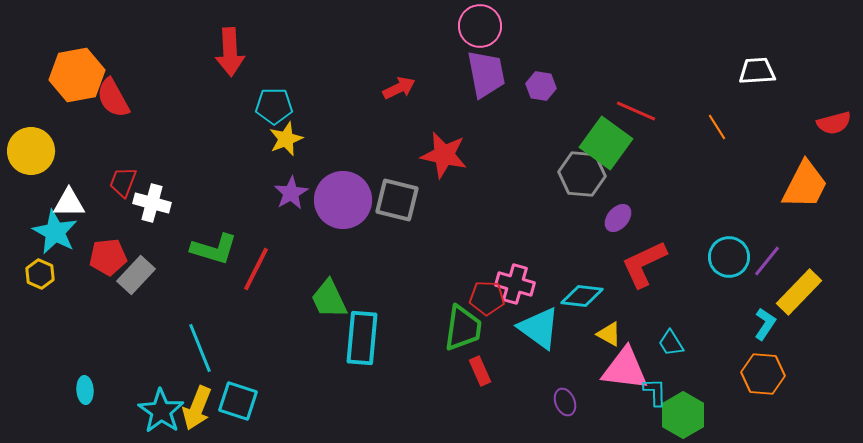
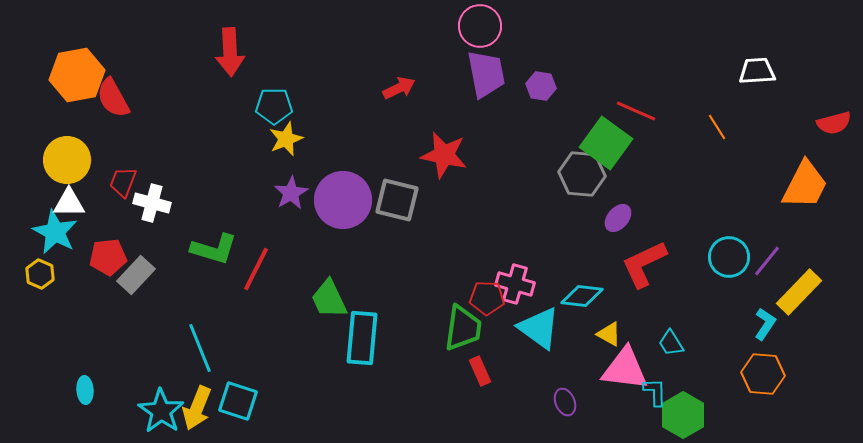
yellow circle at (31, 151): moved 36 px right, 9 px down
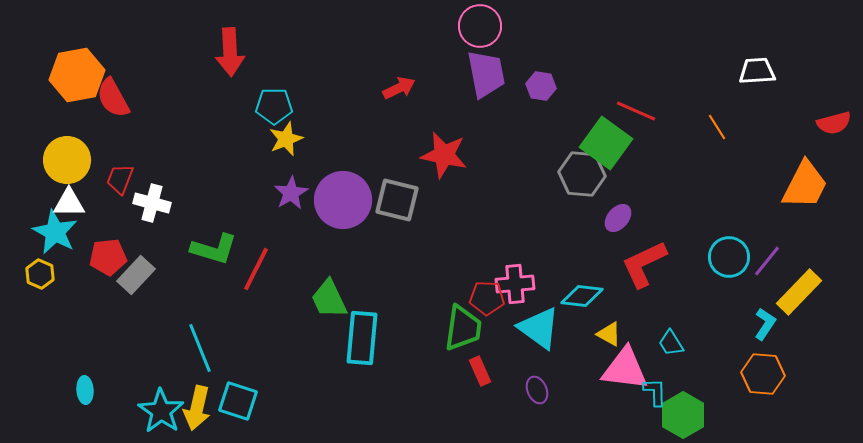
red trapezoid at (123, 182): moved 3 px left, 3 px up
pink cross at (515, 284): rotated 21 degrees counterclockwise
purple ellipse at (565, 402): moved 28 px left, 12 px up
yellow arrow at (197, 408): rotated 9 degrees counterclockwise
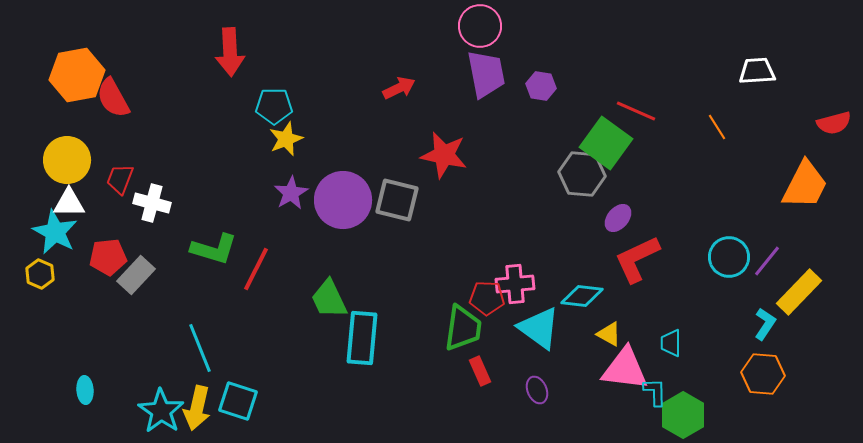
red L-shape at (644, 264): moved 7 px left, 5 px up
cyan trapezoid at (671, 343): rotated 32 degrees clockwise
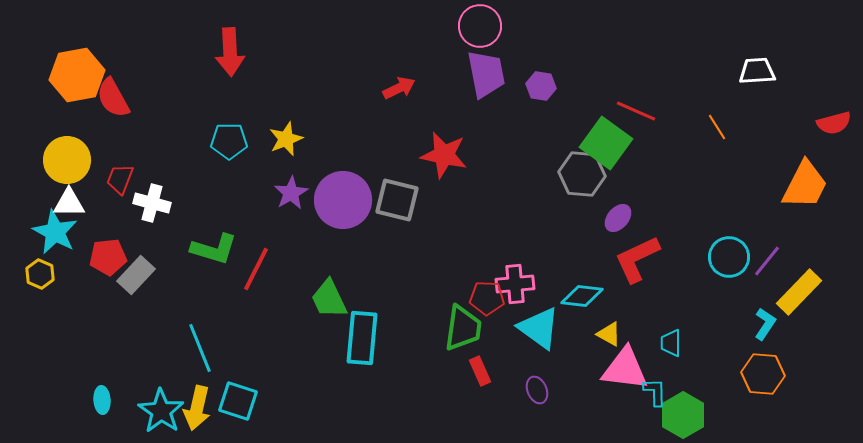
cyan pentagon at (274, 106): moved 45 px left, 35 px down
cyan ellipse at (85, 390): moved 17 px right, 10 px down
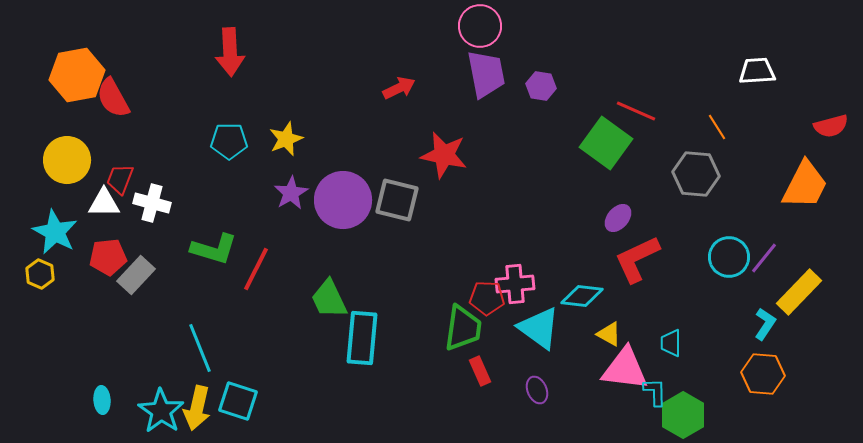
red semicircle at (834, 123): moved 3 px left, 3 px down
gray hexagon at (582, 174): moved 114 px right
white triangle at (69, 203): moved 35 px right
purple line at (767, 261): moved 3 px left, 3 px up
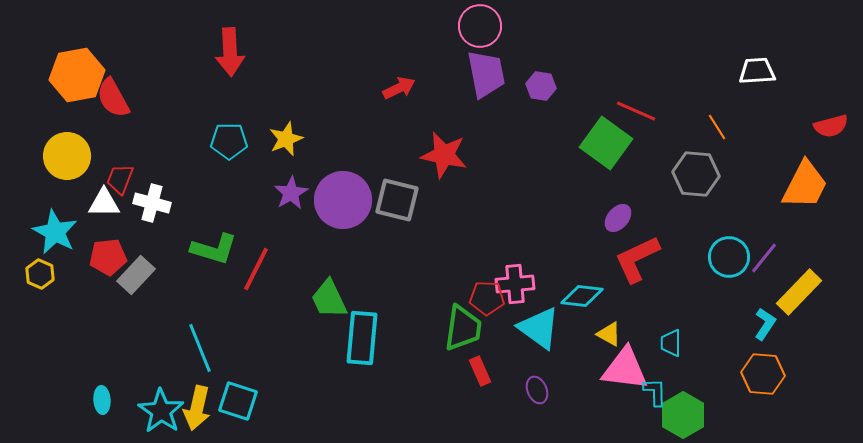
yellow circle at (67, 160): moved 4 px up
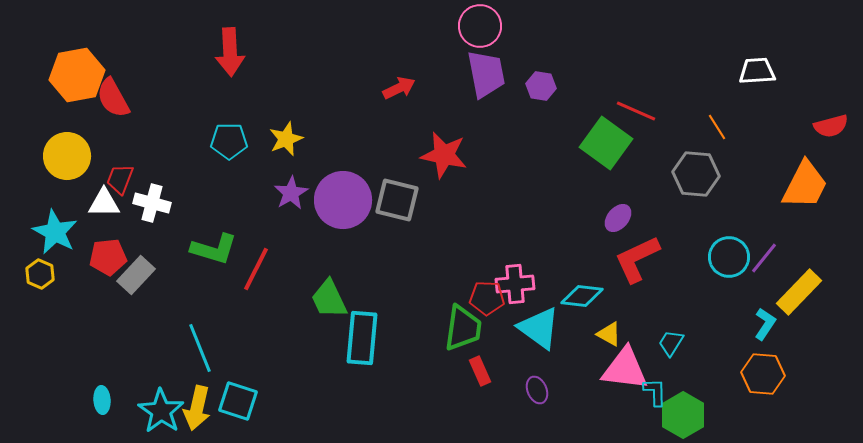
cyan trapezoid at (671, 343): rotated 32 degrees clockwise
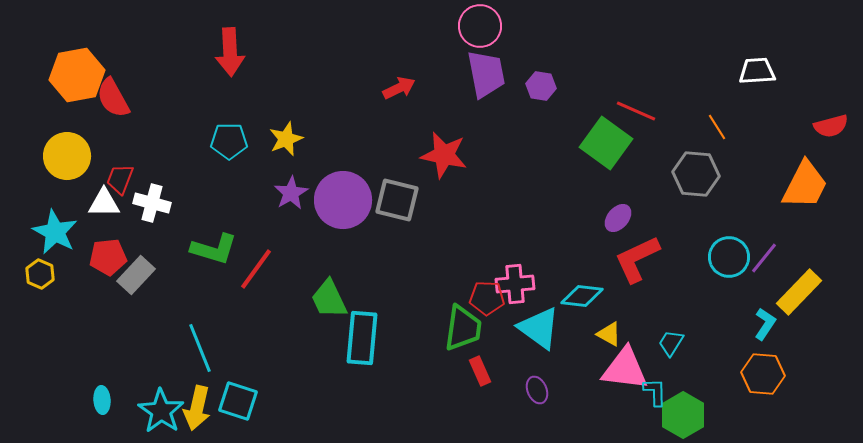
red line at (256, 269): rotated 9 degrees clockwise
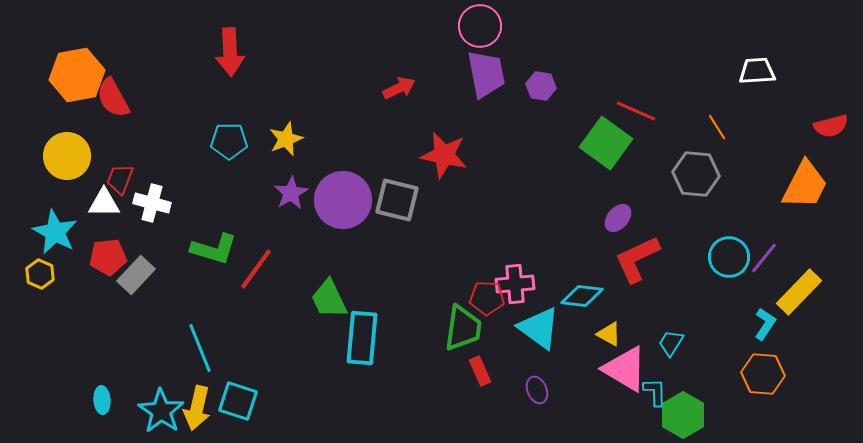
pink triangle at (625, 369): rotated 24 degrees clockwise
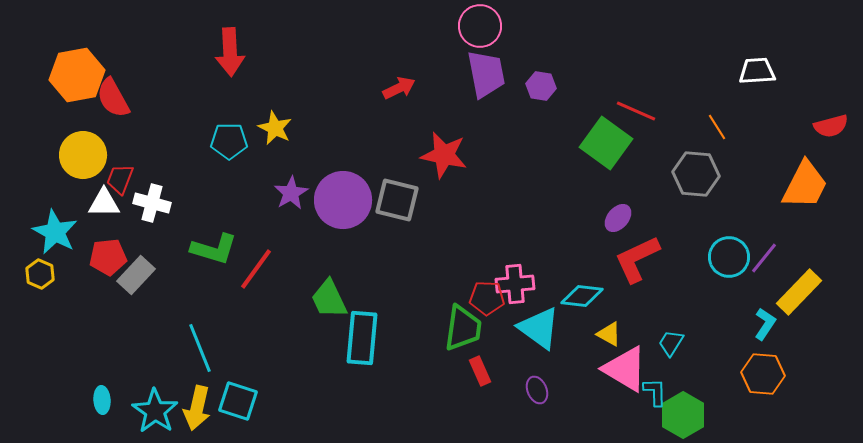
yellow star at (286, 139): moved 11 px left, 11 px up; rotated 24 degrees counterclockwise
yellow circle at (67, 156): moved 16 px right, 1 px up
cyan star at (161, 411): moved 6 px left
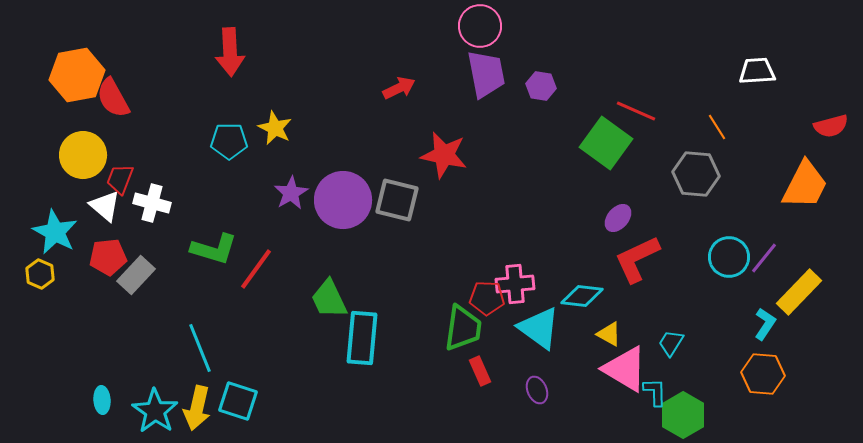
white triangle at (104, 203): moved 1 px right, 3 px down; rotated 40 degrees clockwise
